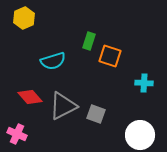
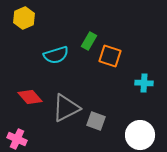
green rectangle: rotated 12 degrees clockwise
cyan semicircle: moved 3 px right, 6 px up
gray triangle: moved 3 px right, 2 px down
gray square: moved 7 px down
pink cross: moved 5 px down
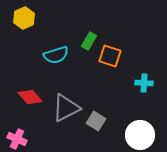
gray square: rotated 12 degrees clockwise
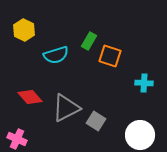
yellow hexagon: moved 12 px down; rotated 10 degrees counterclockwise
